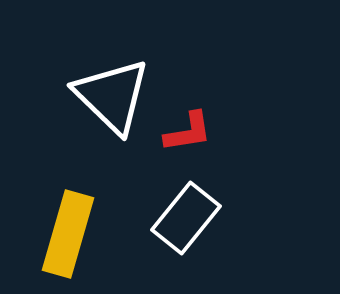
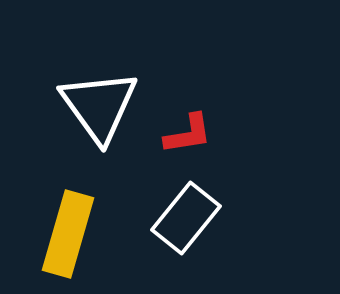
white triangle: moved 13 px left, 10 px down; rotated 10 degrees clockwise
red L-shape: moved 2 px down
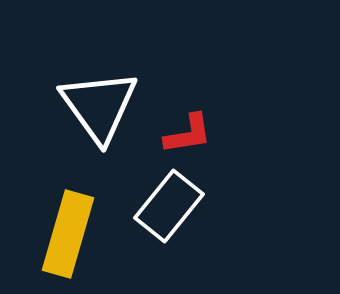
white rectangle: moved 17 px left, 12 px up
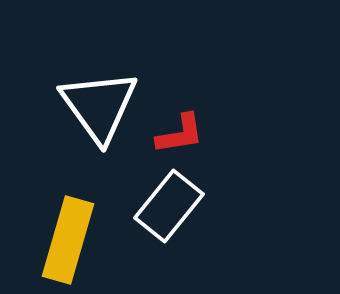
red L-shape: moved 8 px left
yellow rectangle: moved 6 px down
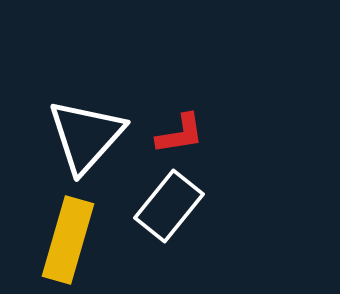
white triangle: moved 13 px left, 30 px down; rotated 18 degrees clockwise
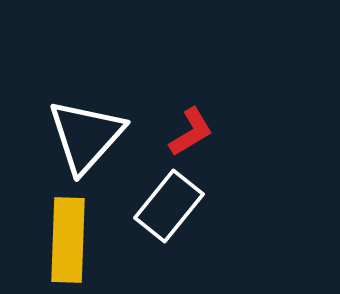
red L-shape: moved 11 px right, 2 px up; rotated 22 degrees counterclockwise
yellow rectangle: rotated 14 degrees counterclockwise
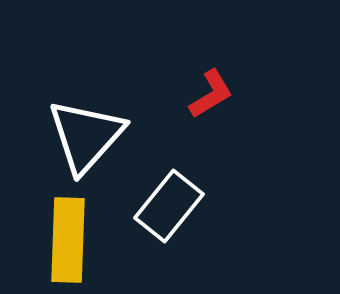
red L-shape: moved 20 px right, 38 px up
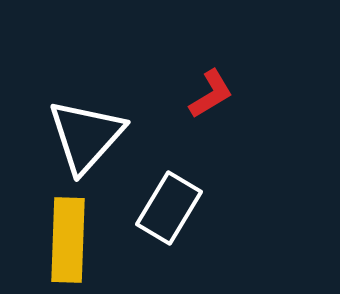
white rectangle: moved 2 px down; rotated 8 degrees counterclockwise
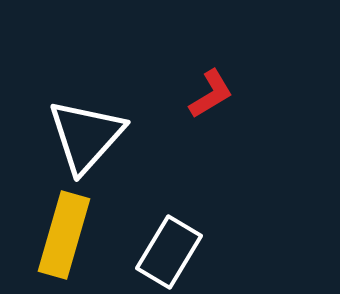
white rectangle: moved 44 px down
yellow rectangle: moved 4 px left, 5 px up; rotated 14 degrees clockwise
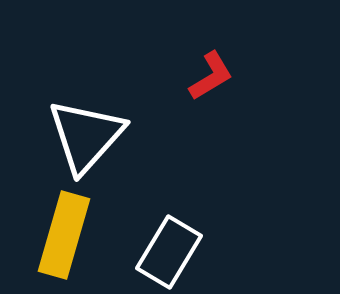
red L-shape: moved 18 px up
